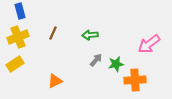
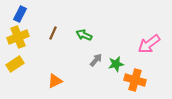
blue rectangle: moved 3 px down; rotated 42 degrees clockwise
green arrow: moved 6 px left; rotated 28 degrees clockwise
orange cross: rotated 20 degrees clockwise
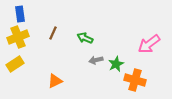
blue rectangle: rotated 35 degrees counterclockwise
green arrow: moved 1 px right, 3 px down
gray arrow: rotated 144 degrees counterclockwise
green star: rotated 14 degrees counterclockwise
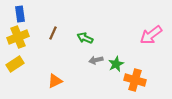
pink arrow: moved 2 px right, 9 px up
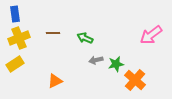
blue rectangle: moved 5 px left
brown line: rotated 64 degrees clockwise
yellow cross: moved 1 px right, 1 px down
green star: rotated 14 degrees clockwise
orange cross: rotated 25 degrees clockwise
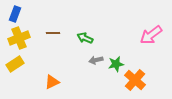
blue rectangle: rotated 28 degrees clockwise
orange triangle: moved 3 px left, 1 px down
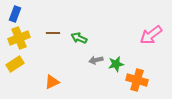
green arrow: moved 6 px left
orange cross: moved 2 px right; rotated 25 degrees counterclockwise
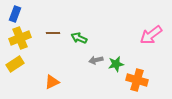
yellow cross: moved 1 px right
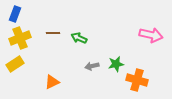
pink arrow: rotated 130 degrees counterclockwise
gray arrow: moved 4 px left, 6 px down
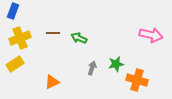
blue rectangle: moved 2 px left, 3 px up
gray arrow: moved 2 px down; rotated 120 degrees clockwise
